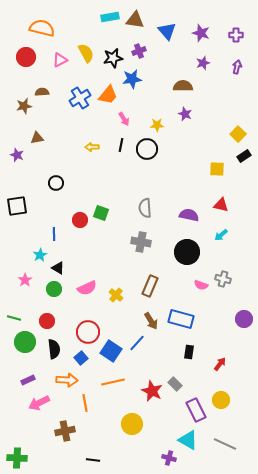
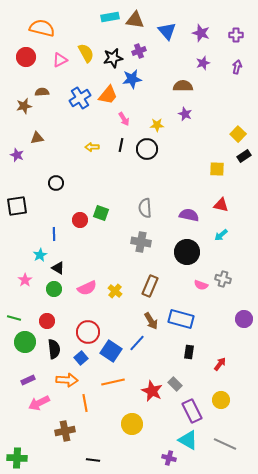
yellow cross at (116, 295): moved 1 px left, 4 px up
purple rectangle at (196, 410): moved 4 px left, 1 px down
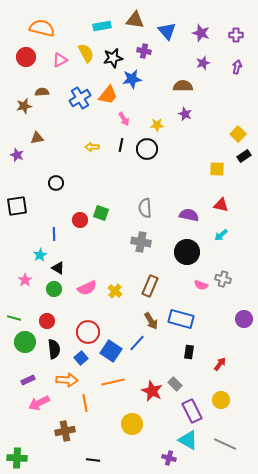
cyan rectangle at (110, 17): moved 8 px left, 9 px down
purple cross at (139, 51): moved 5 px right; rotated 32 degrees clockwise
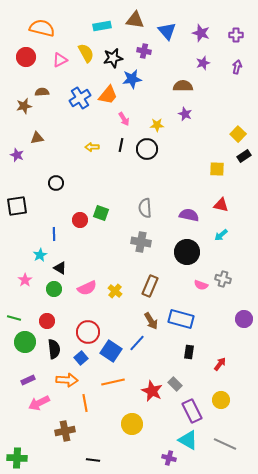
black triangle at (58, 268): moved 2 px right
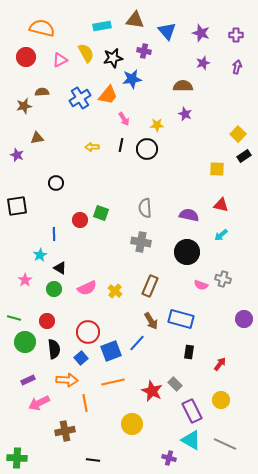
blue square at (111, 351): rotated 35 degrees clockwise
cyan triangle at (188, 440): moved 3 px right
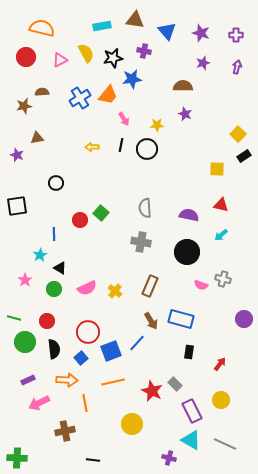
green square at (101, 213): rotated 21 degrees clockwise
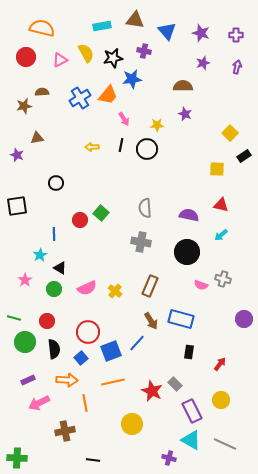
yellow square at (238, 134): moved 8 px left, 1 px up
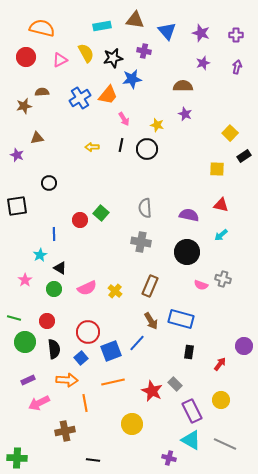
yellow star at (157, 125): rotated 16 degrees clockwise
black circle at (56, 183): moved 7 px left
purple circle at (244, 319): moved 27 px down
